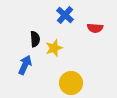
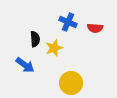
blue cross: moved 3 px right, 7 px down; rotated 18 degrees counterclockwise
blue arrow: rotated 102 degrees clockwise
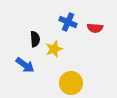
yellow star: moved 1 px down
